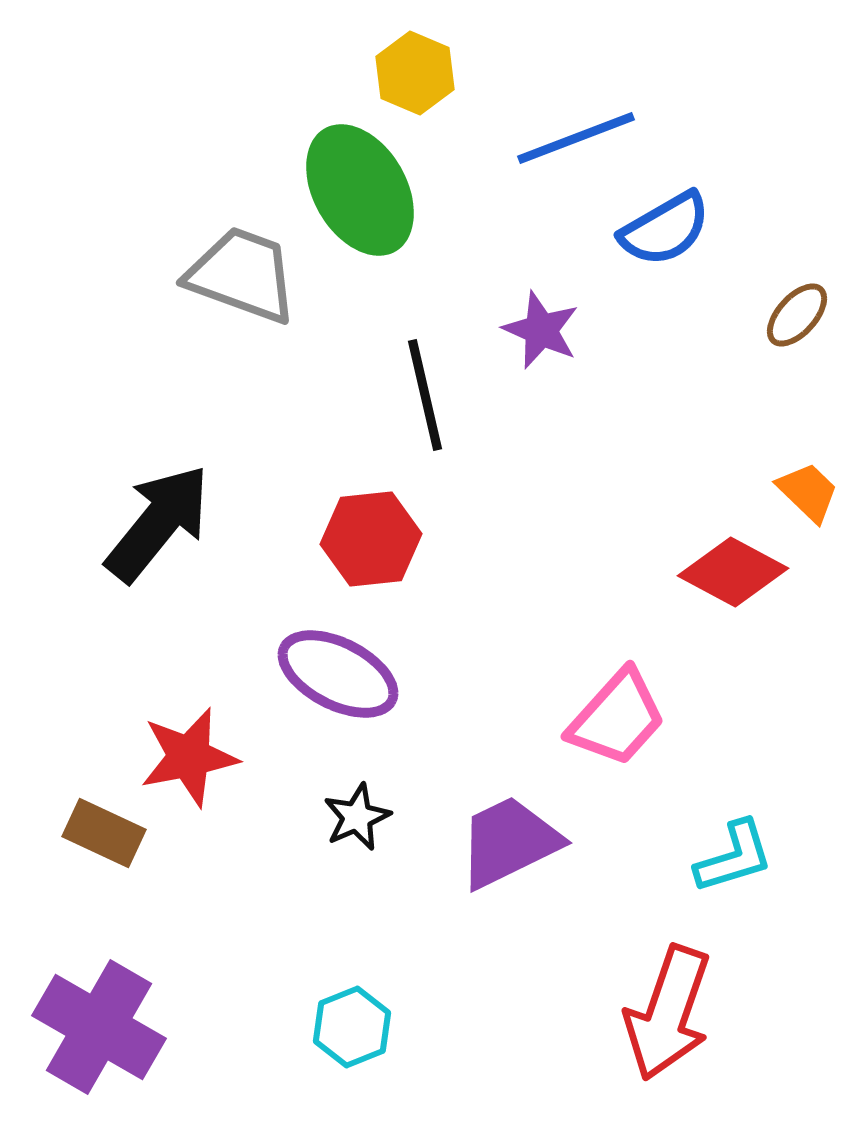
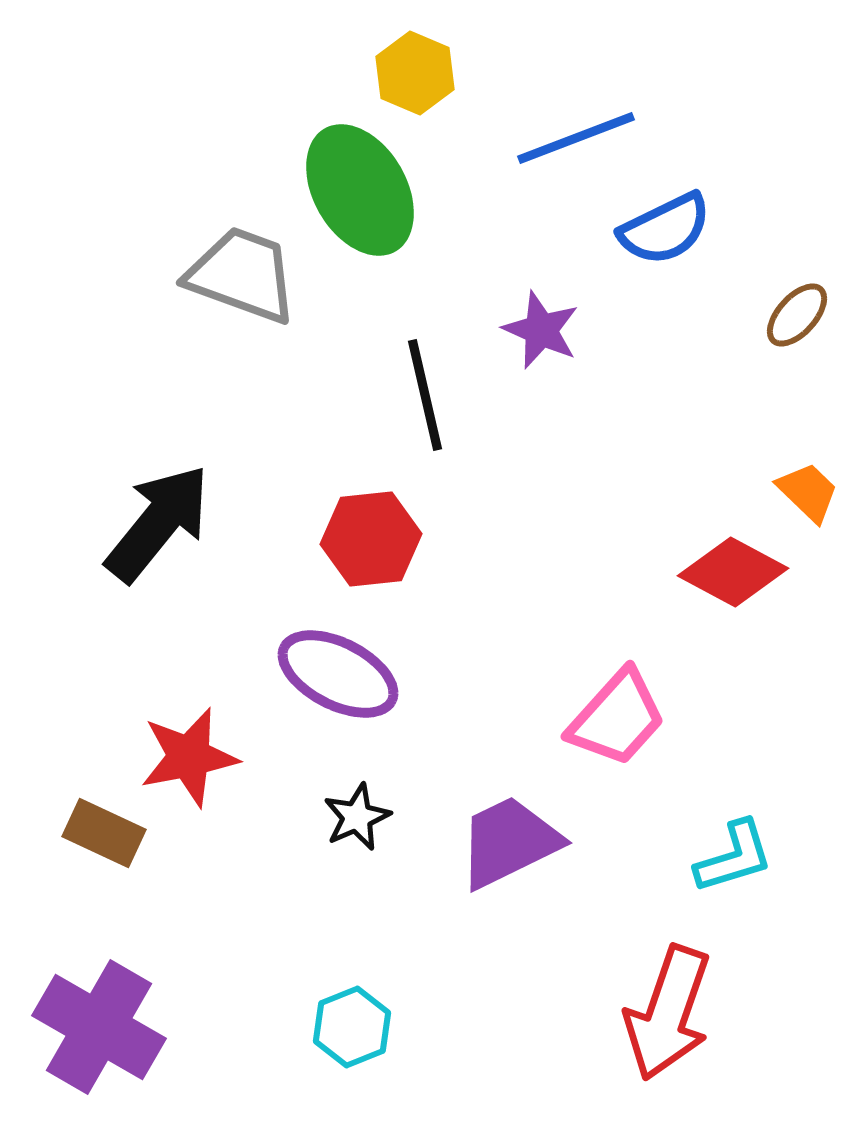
blue semicircle: rotated 4 degrees clockwise
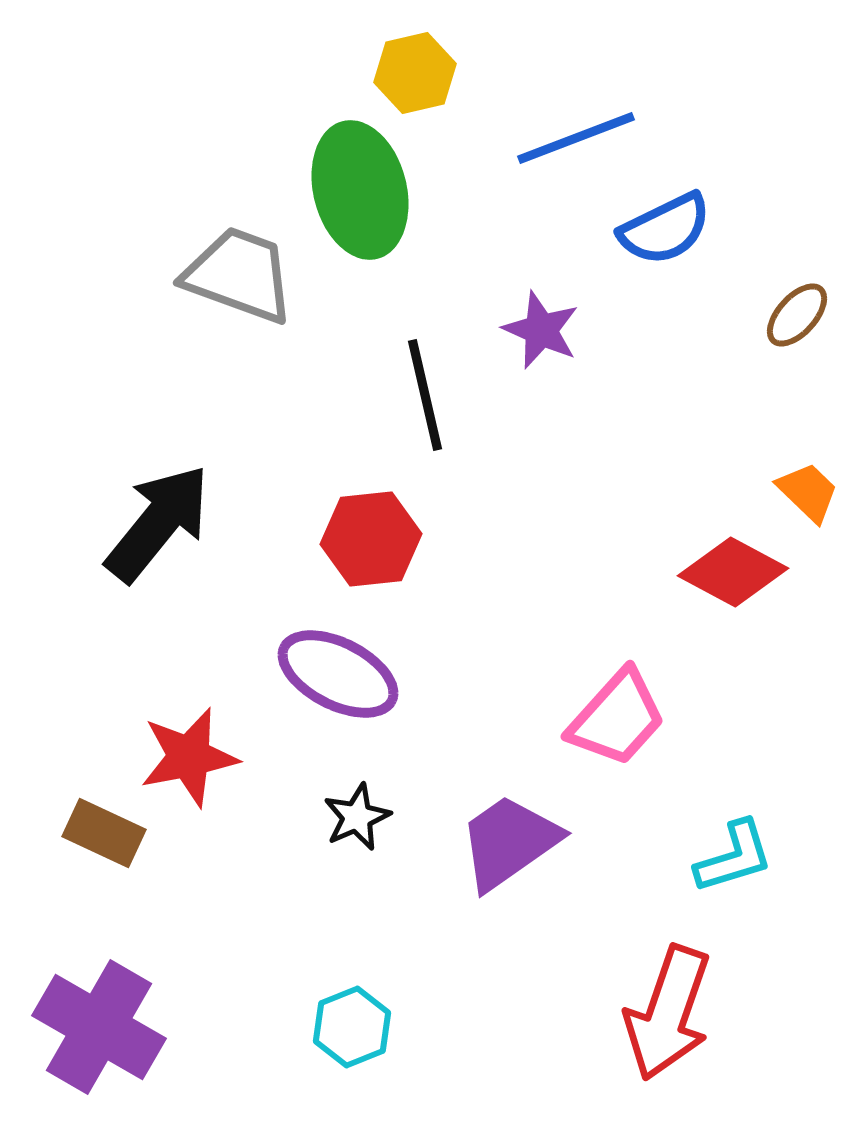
yellow hexagon: rotated 24 degrees clockwise
green ellipse: rotated 16 degrees clockwise
gray trapezoid: moved 3 px left
purple trapezoid: rotated 9 degrees counterclockwise
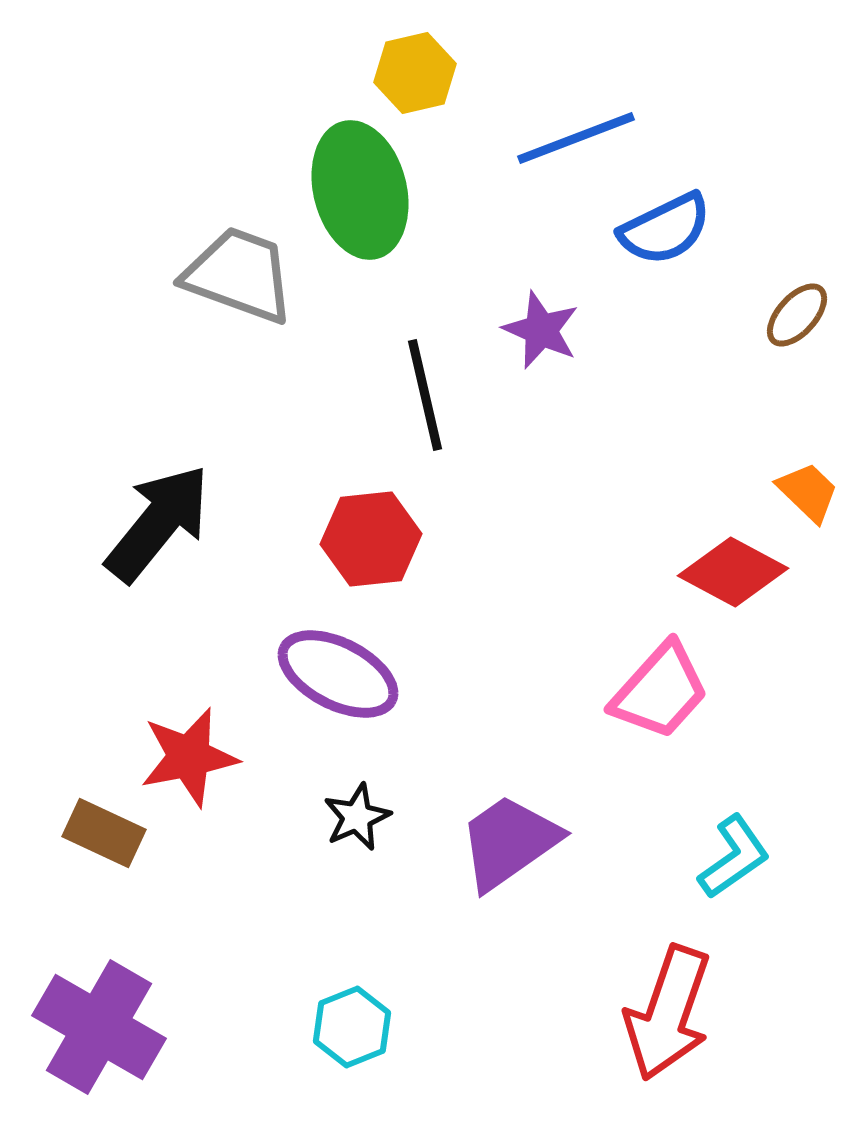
pink trapezoid: moved 43 px right, 27 px up
cyan L-shape: rotated 18 degrees counterclockwise
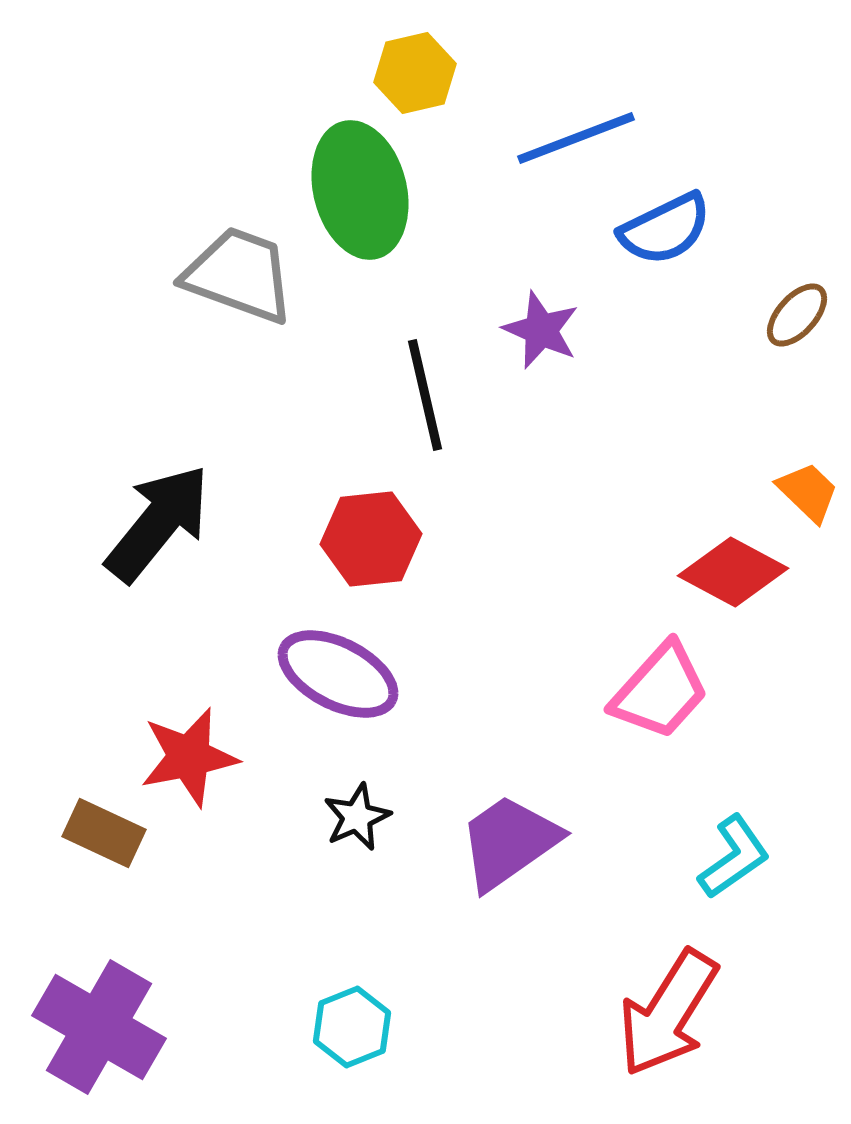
red arrow: rotated 13 degrees clockwise
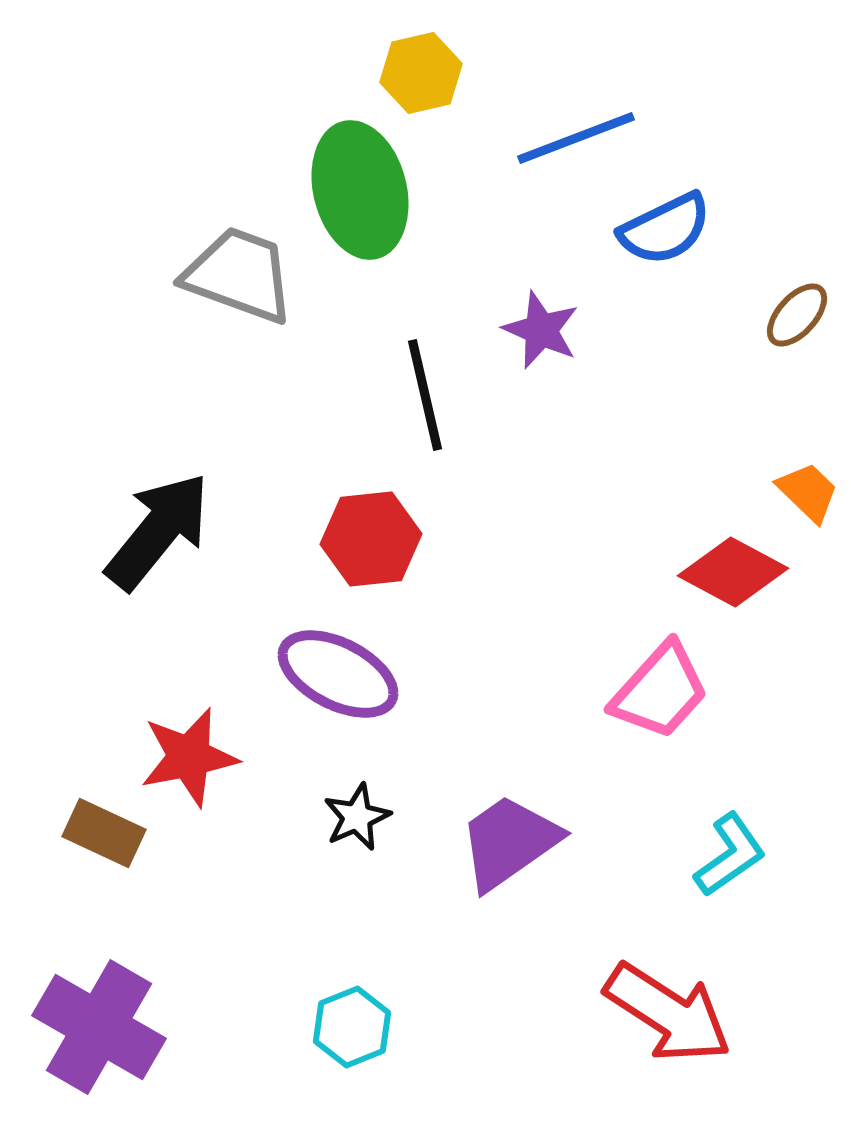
yellow hexagon: moved 6 px right
black arrow: moved 8 px down
cyan L-shape: moved 4 px left, 2 px up
red arrow: rotated 89 degrees counterclockwise
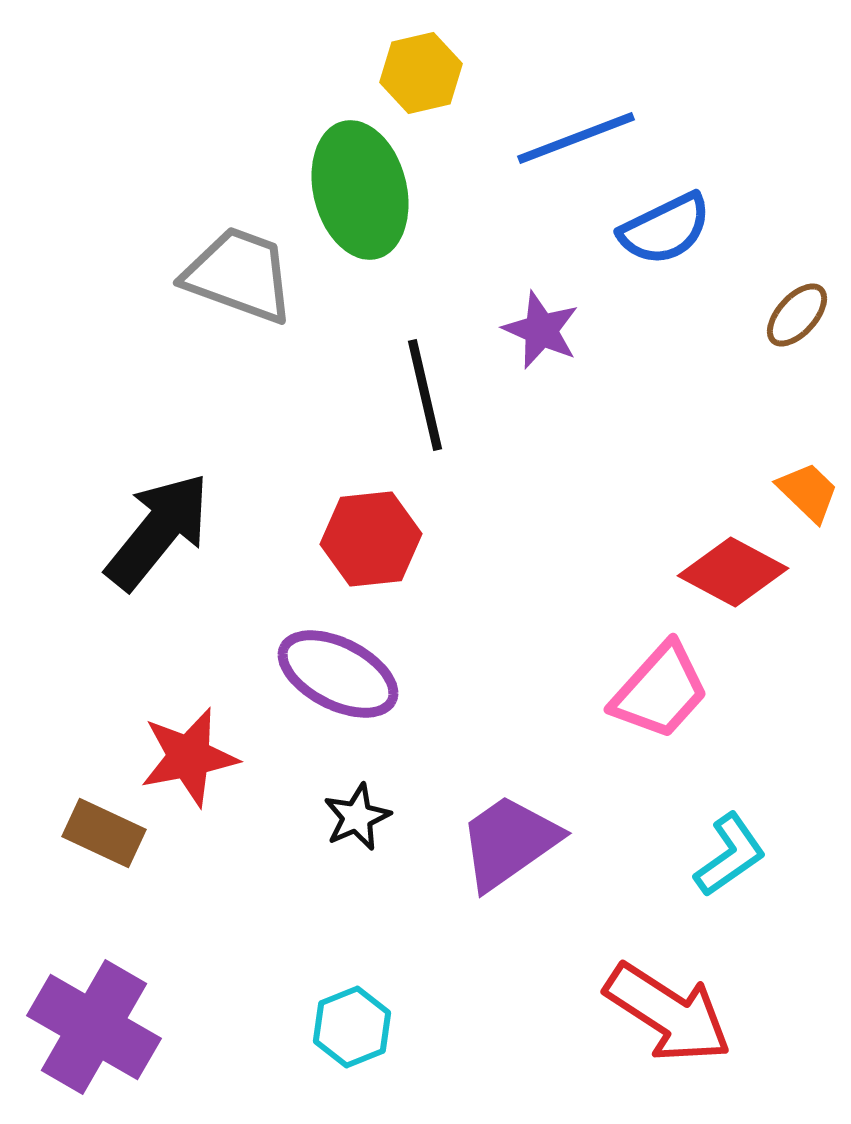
purple cross: moved 5 px left
